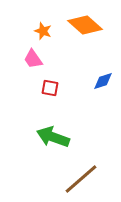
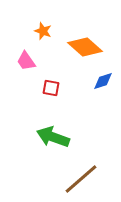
orange diamond: moved 22 px down
pink trapezoid: moved 7 px left, 2 px down
red square: moved 1 px right
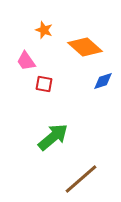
orange star: moved 1 px right, 1 px up
red square: moved 7 px left, 4 px up
green arrow: rotated 120 degrees clockwise
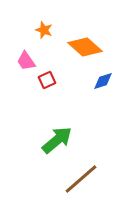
red square: moved 3 px right, 4 px up; rotated 36 degrees counterclockwise
green arrow: moved 4 px right, 3 px down
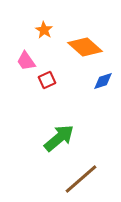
orange star: rotated 12 degrees clockwise
green arrow: moved 2 px right, 2 px up
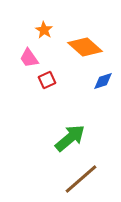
pink trapezoid: moved 3 px right, 3 px up
green arrow: moved 11 px right
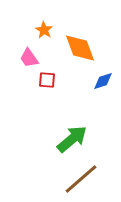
orange diamond: moved 5 px left, 1 px down; rotated 28 degrees clockwise
red square: rotated 30 degrees clockwise
green arrow: moved 2 px right, 1 px down
